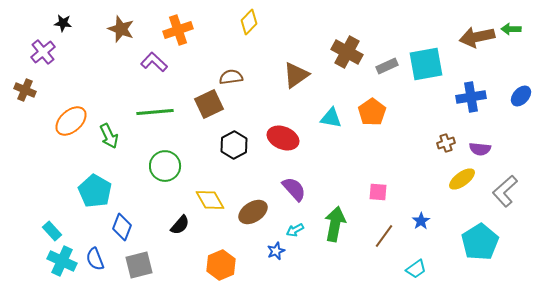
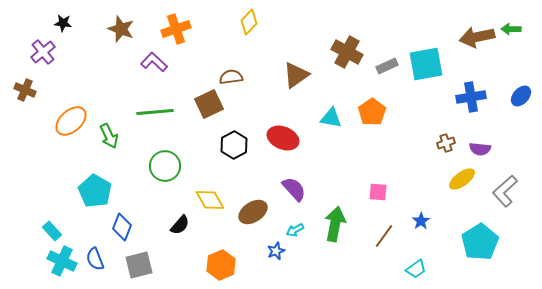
orange cross at (178, 30): moved 2 px left, 1 px up
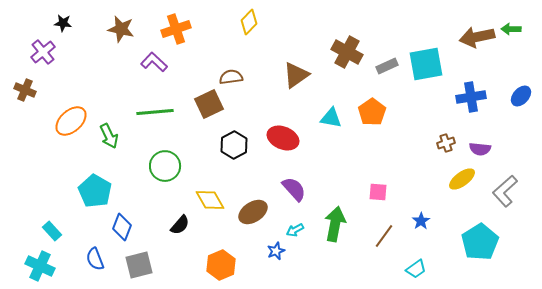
brown star at (121, 29): rotated 8 degrees counterclockwise
cyan cross at (62, 261): moved 22 px left, 5 px down
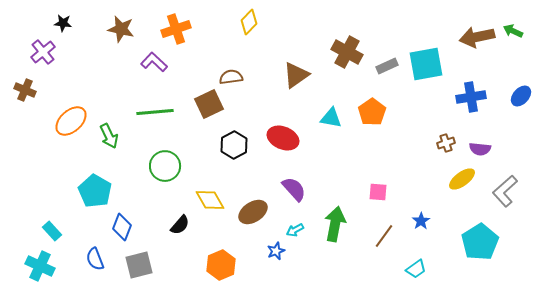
green arrow at (511, 29): moved 2 px right, 2 px down; rotated 24 degrees clockwise
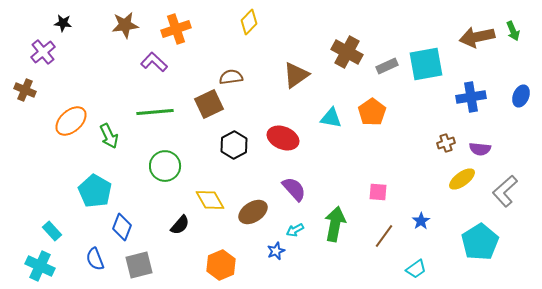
brown star at (121, 29): moved 4 px right, 4 px up; rotated 20 degrees counterclockwise
green arrow at (513, 31): rotated 138 degrees counterclockwise
blue ellipse at (521, 96): rotated 20 degrees counterclockwise
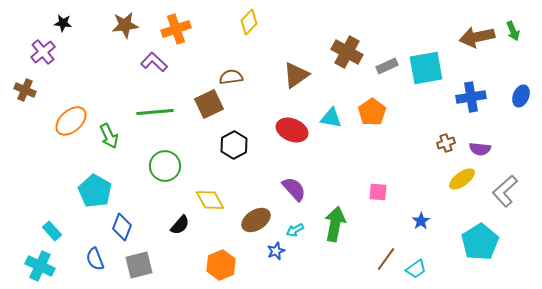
cyan square at (426, 64): moved 4 px down
red ellipse at (283, 138): moved 9 px right, 8 px up
brown ellipse at (253, 212): moved 3 px right, 8 px down
brown line at (384, 236): moved 2 px right, 23 px down
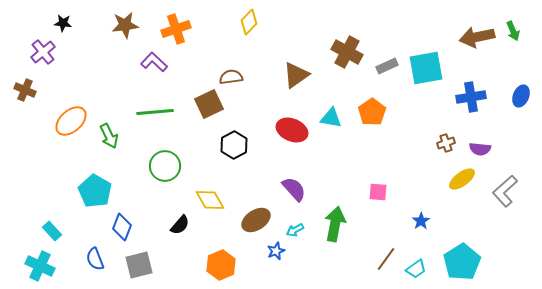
cyan pentagon at (480, 242): moved 18 px left, 20 px down
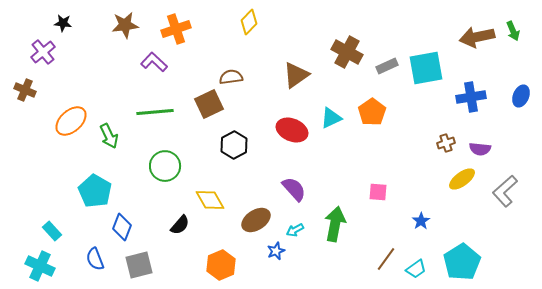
cyan triangle at (331, 118): rotated 35 degrees counterclockwise
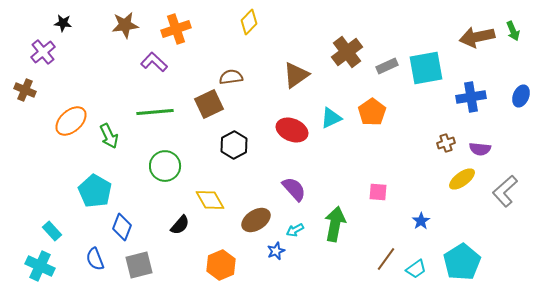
brown cross at (347, 52): rotated 24 degrees clockwise
